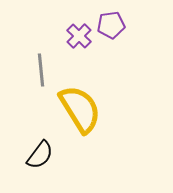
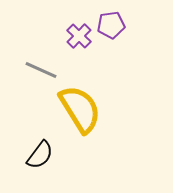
gray line: rotated 60 degrees counterclockwise
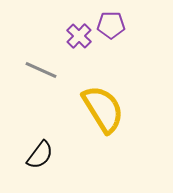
purple pentagon: rotated 8 degrees clockwise
yellow semicircle: moved 23 px right
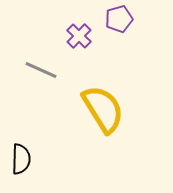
purple pentagon: moved 8 px right, 6 px up; rotated 16 degrees counterclockwise
black semicircle: moved 19 px left, 4 px down; rotated 36 degrees counterclockwise
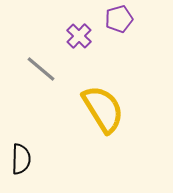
gray line: moved 1 px up; rotated 16 degrees clockwise
